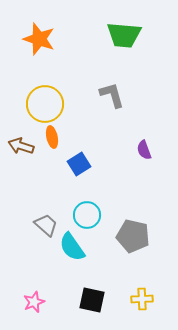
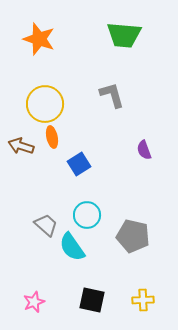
yellow cross: moved 1 px right, 1 px down
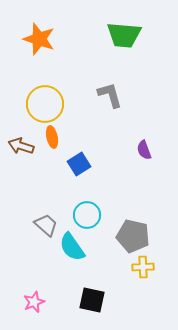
gray L-shape: moved 2 px left
yellow cross: moved 33 px up
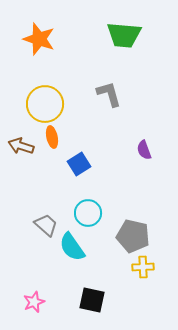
gray L-shape: moved 1 px left, 1 px up
cyan circle: moved 1 px right, 2 px up
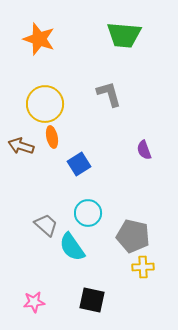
pink star: rotated 15 degrees clockwise
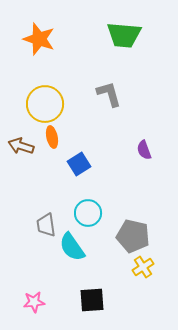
gray trapezoid: rotated 140 degrees counterclockwise
yellow cross: rotated 30 degrees counterclockwise
black square: rotated 16 degrees counterclockwise
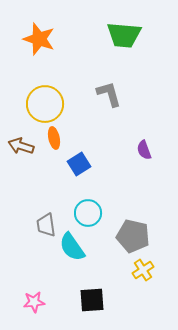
orange ellipse: moved 2 px right, 1 px down
yellow cross: moved 3 px down
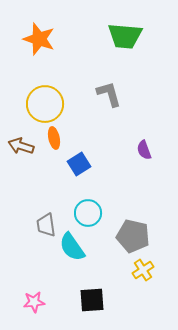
green trapezoid: moved 1 px right, 1 px down
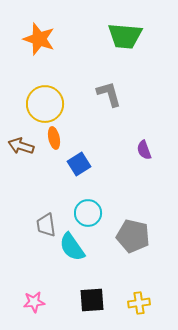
yellow cross: moved 4 px left, 33 px down; rotated 25 degrees clockwise
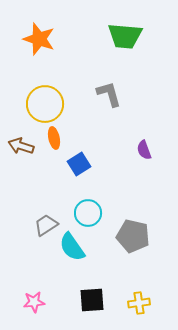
gray trapezoid: rotated 65 degrees clockwise
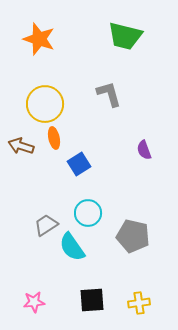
green trapezoid: rotated 9 degrees clockwise
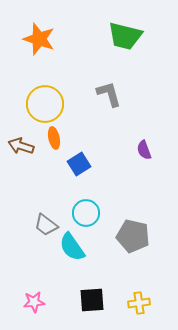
cyan circle: moved 2 px left
gray trapezoid: rotated 110 degrees counterclockwise
